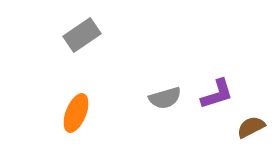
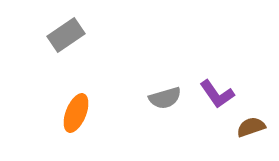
gray rectangle: moved 16 px left
purple L-shape: rotated 72 degrees clockwise
brown semicircle: rotated 8 degrees clockwise
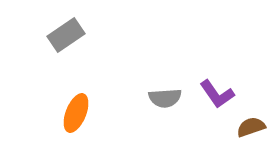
gray semicircle: rotated 12 degrees clockwise
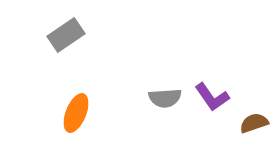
purple L-shape: moved 5 px left, 3 px down
brown semicircle: moved 3 px right, 4 px up
